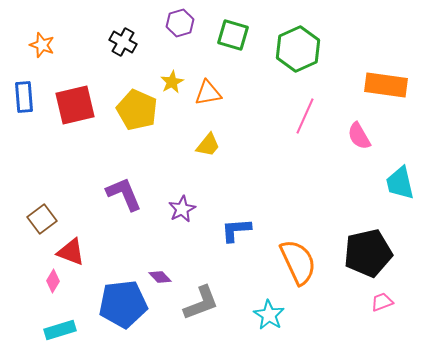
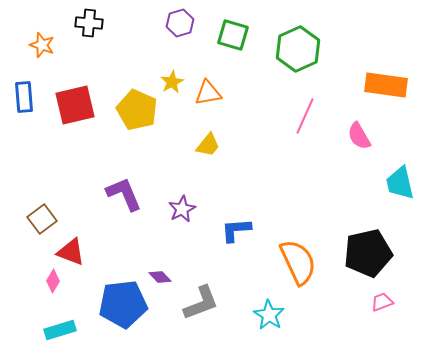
black cross: moved 34 px left, 19 px up; rotated 24 degrees counterclockwise
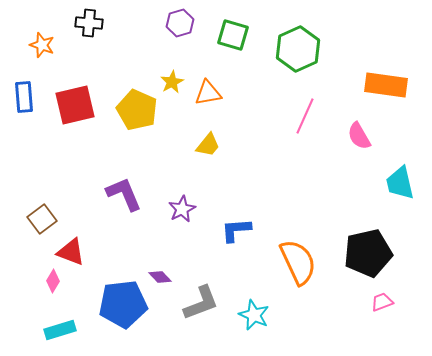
cyan star: moved 15 px left; rotated 8 degrees counterclockwise
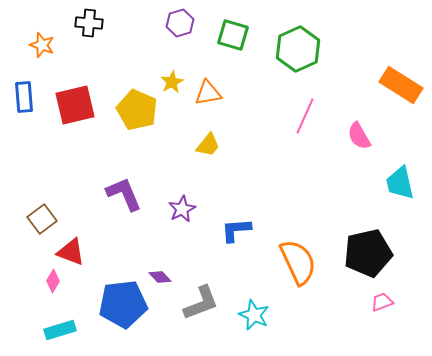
orange rectangle: moved 15 px right; rotated 24 degrees clockwise
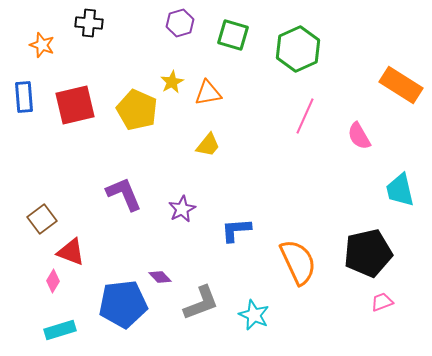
cyan trapezoid: moved 7 px down
